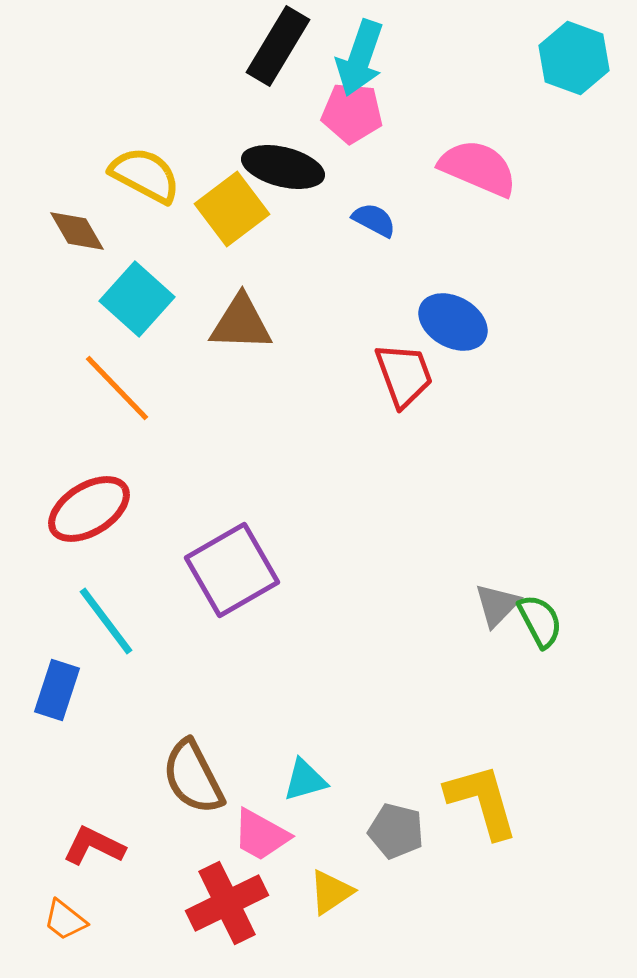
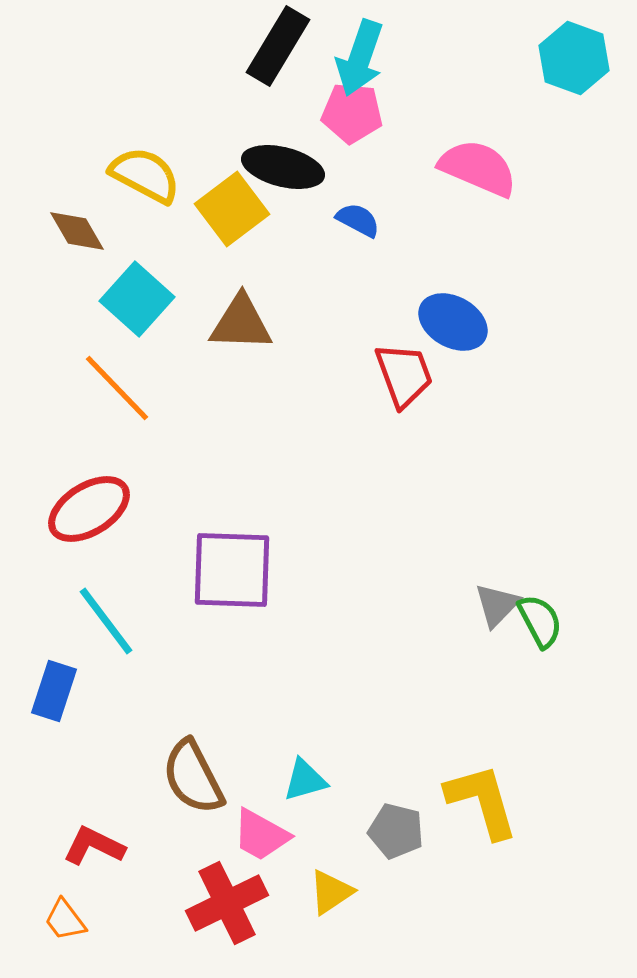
blue semicircle: moved 16 px left
purple square: rotated 32 degrees clockwise
blue rectangle: moved 3 px left, 1 px down
orange trapezoid: rotated 15 degrees clockwise
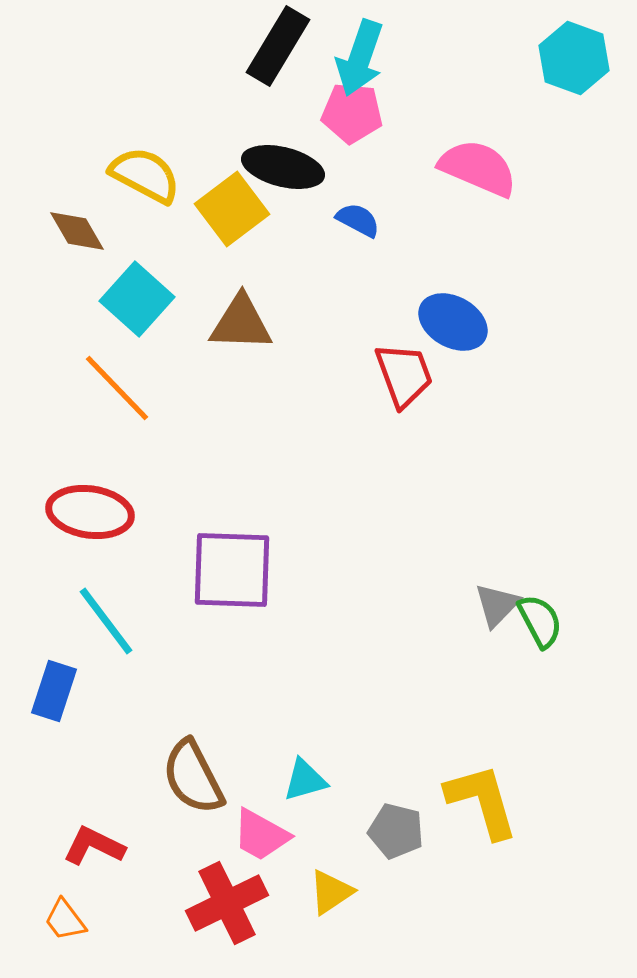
red ellipse: moved 1 px right, 3 px down; rotated 40 degrees clockwise
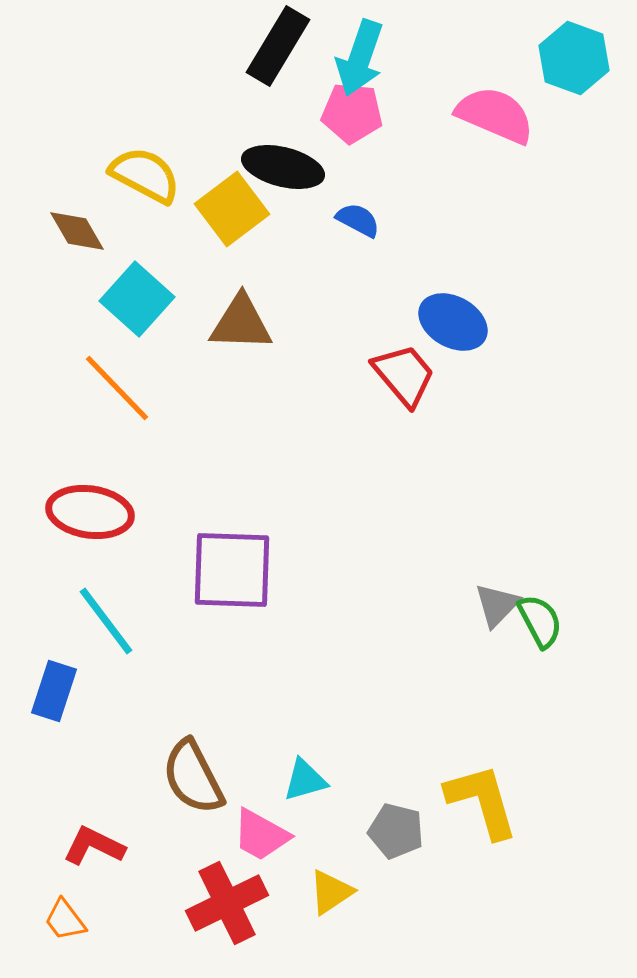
pink semicircle: moved 17 px right, 53 px up
red trapezoid: rotated 20 degrees counterclockwise
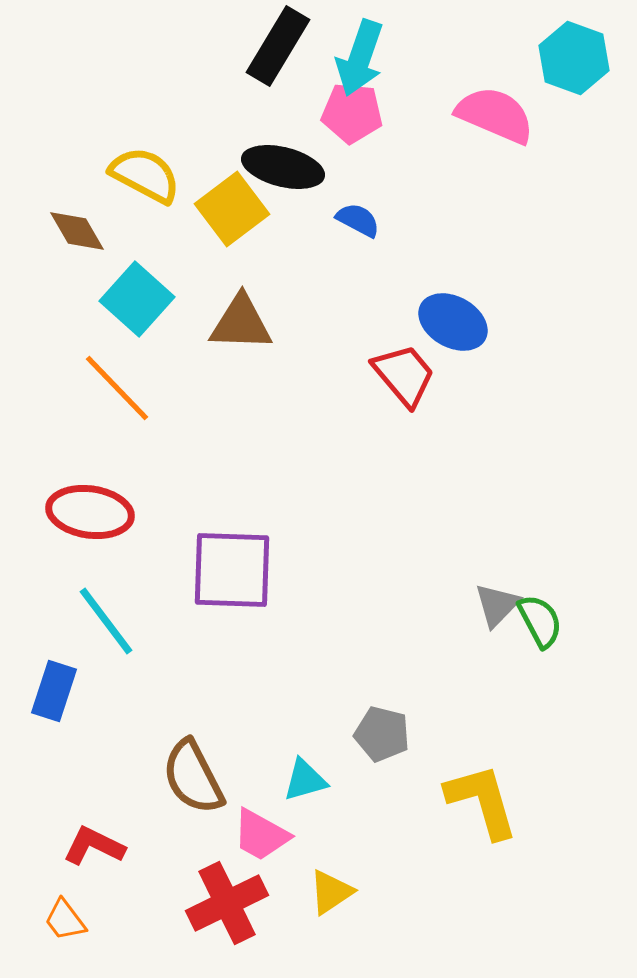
gray pentagon: moved 14 px left, 97 px up
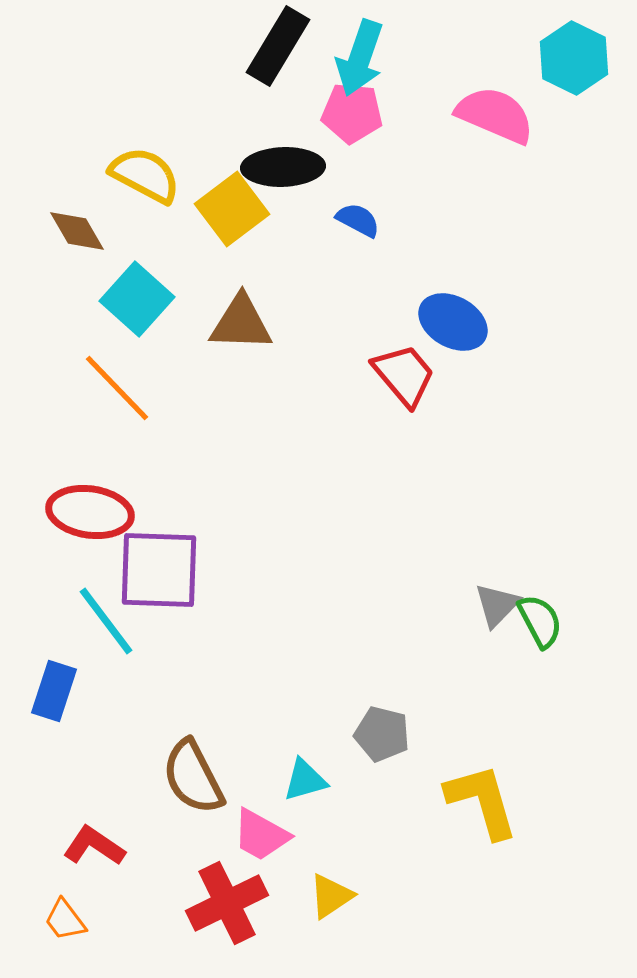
cyan hexagon: rotated 6 degrees clockwise
black ellipse: rotated 16 degrees counterclockwise
purple square: moved 73 px left
red L-shape: rotated 8 degrees clockwise
yellow triangle: moved 4 px down
